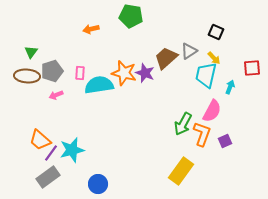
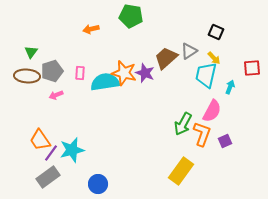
cyan semicircle: moved 6 px right, 3 px up
orange trapezoid: rotated 15 degrees clockwise
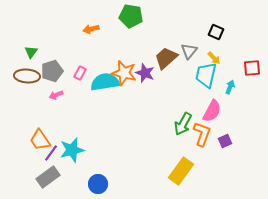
gray triangle: rotated 18 degrees counterclockwise
pink rectangle: rotated 24 degrees clockwise
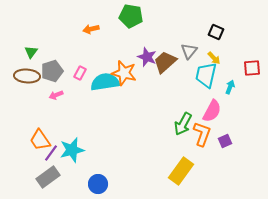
brown trapezoid: moved 1 px left, 4 px down
purple star: moved 2 px right, 16 px up
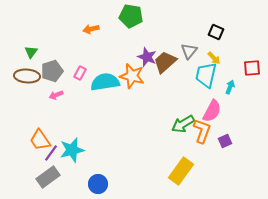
orange star: moved 8 px right, 3 px down
green arrow: rotated 30 degrees clockwise
orange L-shape: moved 3 px up
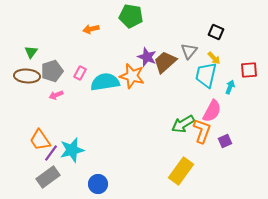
red square: moved 3 px left, 2 px down
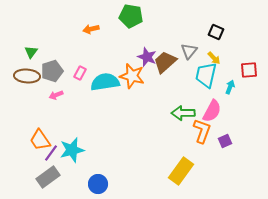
green arrow: moved 11 px up; rotated 30 degrees clockwise
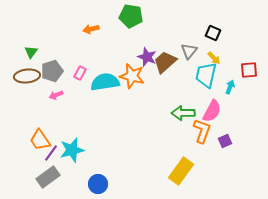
black square: moved 3 px left, 1 px down
brown ellipse: rotated 10 degrees counterclockwise
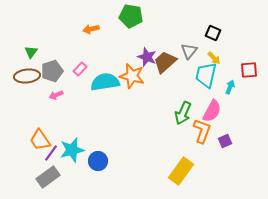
pink rectangle: moved 4 px up; rotated 16 degrees clockwise
green arrow: rotated 65 degrees counterclockwise
blue circle: moved 23 px up
